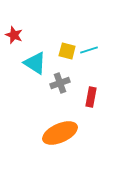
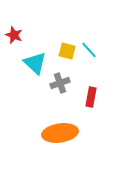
cyan line: rotated 66 degrees clockwise
cyan triangle: rotated 10 degrees clockwise
orange ellipse: rotated 16 degrees clockwise
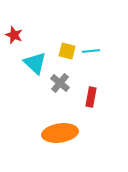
cyan line: moved 2 px right, 1 px down; rotated 54 degrees counterclockwise
gray cross: rotated 30 degrees counterclockwise
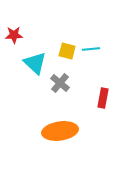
red star: rotated 24 degrees counterclockwise
cyan line: moved 2 px up
red rectangle: moved 12 px right, 1 px down
orange ellipse: moved 2 px up
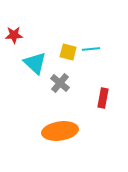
yellow square: moved 1 px right, 1 px down
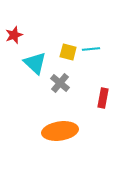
red star: rotated 18 degrees counterclockwise
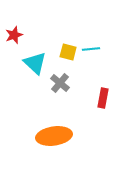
orange ellipse: moved 6 px left, 5 px down
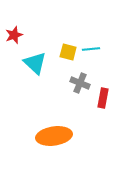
gray cross: moved 20 px right; rotated 18 degrees counterclockwise
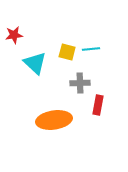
red star: rotated 12 degrees clockwise
yellow square: moved 1 px left
gray cross: rotated 24 degrees counterclockwise
red rectangle: moved 5 px left, 7 px down
orange ellipse: moved 16 px up
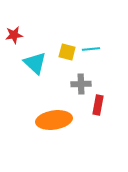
gray cross: moved 1 px right, 1 px down
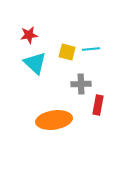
red star: moved 15 px right
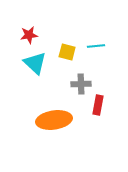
cyan line: moved 5 px right, 3 px up
